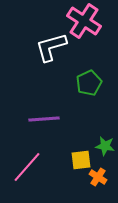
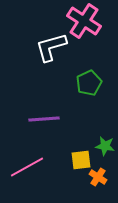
pink line: rotated 20 degrees clockwise
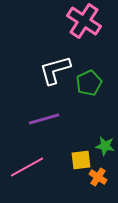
white L-shape: moved 4 px right, 23 px down
purple line: rotated 12 degrees counterclockwise
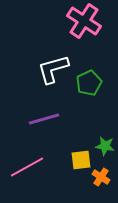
white L-shape: moved 2 px left, 1 px up
orange cross: moved 3 px right
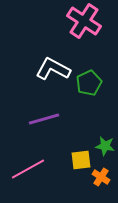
white L-shape: rotated 44 degrees clockwise
pink line: moved 1 px right, 2 px down
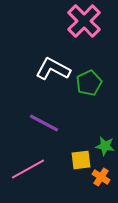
pink cross: rotated 12 degrees clockwise
purple line: moved 4 px down; rotated 44 degrees clockwise
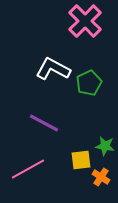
pink cross: moved 1 px right
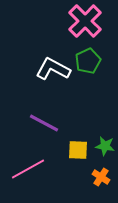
green pentagon: moved 1 px left, 22 px up
yellow square: moved 3 px left, 10 px up; rotated 10 degrees clockwise
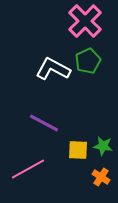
green star: moved 2 px left
